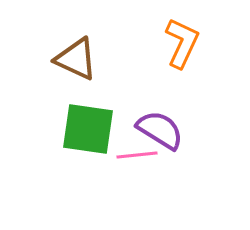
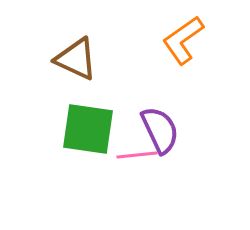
orange L-shape: moved 1 px right, 3 px up; rotated 150 degrees counterclockwise
purple semicircle: rotated 33 degrees clockwise
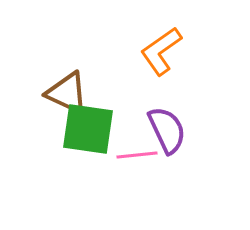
orange L-shape: moved 22 px left, 11 px down
brown triangle: moved 9 px left, 34 px down
purple semicircle: moved 7 px right
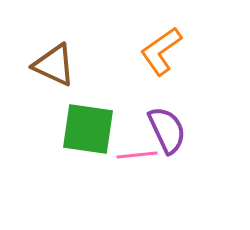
brown triangle: moved 13 px left, 28 px up
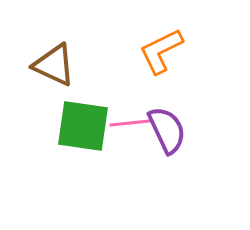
orange L-shape: rotated 9 degrees clockwise
green square: moved 5 px left, 3 px up
pink line: moved 7 px left, 32 px up
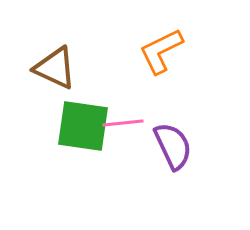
brown triangle: moved 1 px right, 3 px down
pink line: moved 7 px left
purple semicircle: moved 6 px right, 16 px down
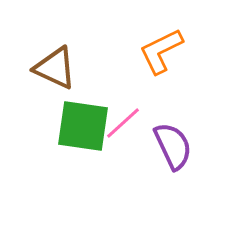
pink line: rotated 36 degrees counterclockwise
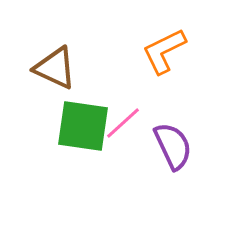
orange L-shape: moved 3 px right
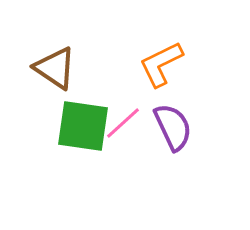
orange L-shape: moved 3 px left, 13 px down
brown triangle: rotated 9 degrees clockwise
purple semicircle: moved 19 px up
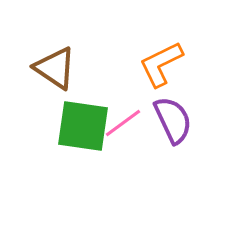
pink line: rotated 6 degrees clockwise
purple semicircle: moved 7 px up
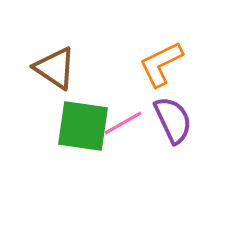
pink line: rotated 6 degrees clockwise
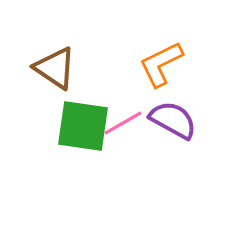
purple semicircle: rotated 36 degrees counterclockwise
